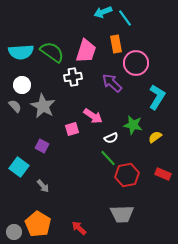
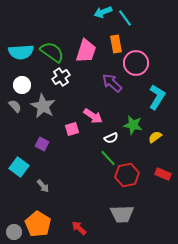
white cross: moved 12 px left; rotated 24 degrees counterclockwise
purple square: moved 2 px up
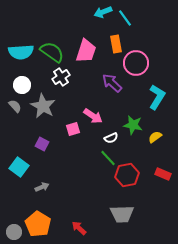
pink square: moved 1 px right
gray arrow: moved 1 px left, 1 px down; rotated 72 degrees counterclockwise
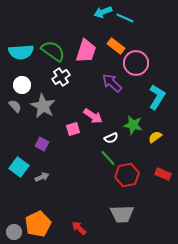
cyan line: rotated 30 degrees counterclockwise
orange rectangle: moved 2 px down; rotated 42 degrees counterclockwise
green semicircle: moved 1 px right, 1 px up
gray arrow: moved 10 px up
orange pentagon: rotated 15 degrees clockwise
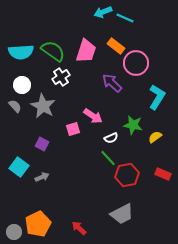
gray trapezoid: rotated 25 degrees counterclockwise
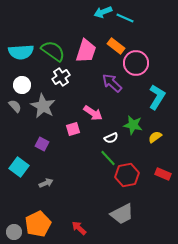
pink arrow: moved 3 px up
gray arrow: moved 4 px right, 6 px down
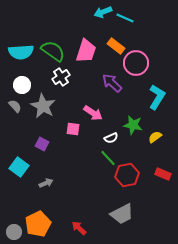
pink square: rotated 24 degrees clockwise
